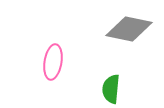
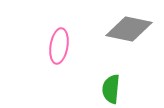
pink ellipse: moved 6 px right, 16 px up
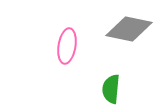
pink ellipse: moved 8 px right
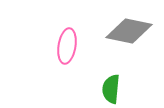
gray diamond: moved 2 px down
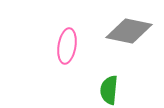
green semicircle: moved 2 px left, 1 px down
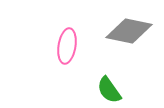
green semicircle: rotated 40 degrees counterclockwise
